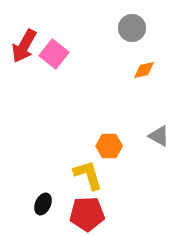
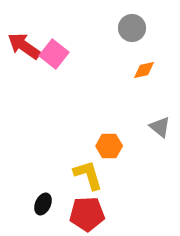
red arrow: rotated 96 degrees clockwise
gray triangle: moved 1 px right, 9 px up; rotated 10 degrees clockwise
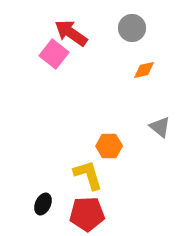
red arrow: moved 47 px right, 13 px up
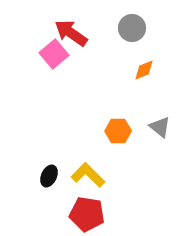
pink square: rotated 12 degrees clockwise
orange diamond: rotated 10 degrees counterclockwise
orange hexagon: moved 9 px right, 15 px up
yellow L-shape: rotated 28 degrees counterclockwise
black ellipse: moved 6 px right, 28 px up
red pentagon: rotated 12 degrees clockwise
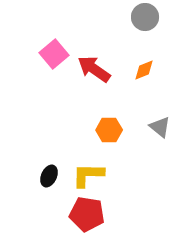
gray circle: moved 13 px right, 11 px up
red arrow: moved 23 px right, 36 px down
orange hexagon: moved 9 px left, 1 px up
yellow L-shape: rotated 44 degrees counterclockwise
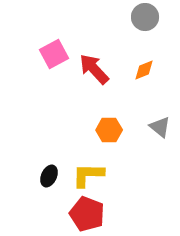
pink square: rotated 12 degrees clockwise
red arrow: rotated 12 degrees clockwise
red pentagon: rotated 12 degrees clockwise
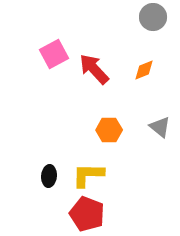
gray circle: moved 8 px right
black ellipse: rotated 20 degrees counterclockwise
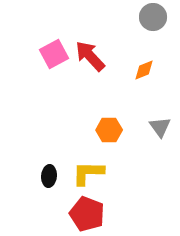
red arrow: moved 4 px left, 13 px up
gray triangle: rotated 15 degrees clockwise
yellow L-shape: moved 2 px up
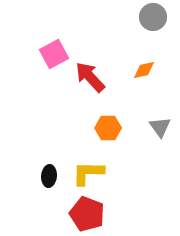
red arrow: moved 21 px down
orange diamond: rotated 10 degrees clockwise
orange hexagon: moved 1 px left, 2 px up
